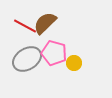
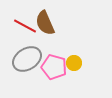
brown semicircle: rotated 70 degrees counterclockwise
pink pentagon: moved 14 px down
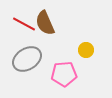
red line: moved 1 px left, 2 px up
yellow circle: moved 12 px right, 13 px up
pink pentagon: moved 10 px right, 7 px down; rotated 20 degrees counterclockwise
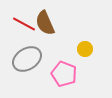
yellow circle: moved 1 px left, 1 px up
pink pentagon: rotated 25 degrees clockwise
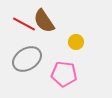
brown semicircle: moved 1 px left, 2 px up; rotated 10 degrees counterclockwise
yellow circle: moved 9 px left, 7 px up
pink pentagon: rotated 15 degrees counterclockwise
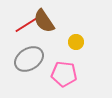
red line: moved 2 px right, 1 px down; rotated 60 degrees counterclockwise
gray ellipse: moved 2 px right
